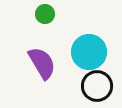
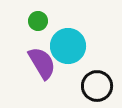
green circle: moved 7 px left, 7 px down
cyan circle: moved 21 px left, 6 px up
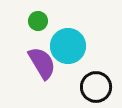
black circle: moved 1 px left, 1 px down
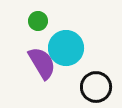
cyan circle: moved 2 px left, 2 px down
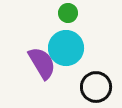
green circle: moved 30 px right, 8 px up
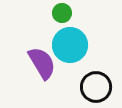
green circle: moved 6 px left
cyan circle: moved 4 px right, 3 px up
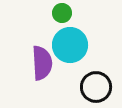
purple semicircle: rotated 28 degrees clockwise
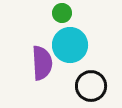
black circle: moved 5 px left, 1 px up
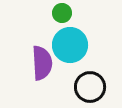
black circle: moved 1 px left, 1 px down
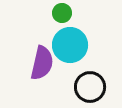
purple semicircle: rotated 16 degrees clockwise
